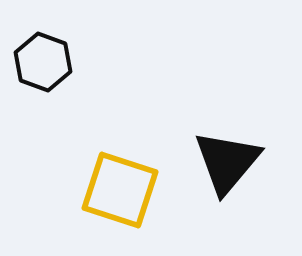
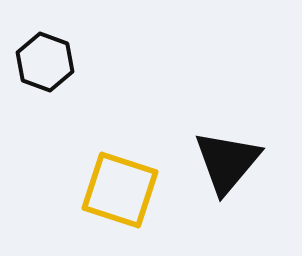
black hexagon: moved 2 px right
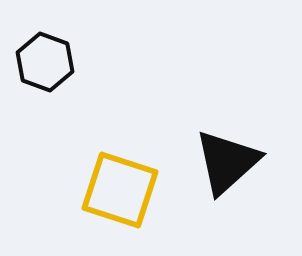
black triangle: rotated 8 degrees clockwise
